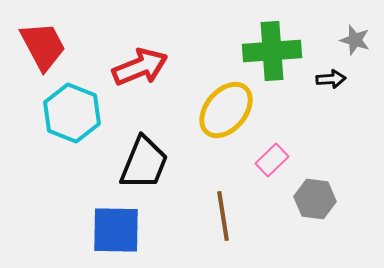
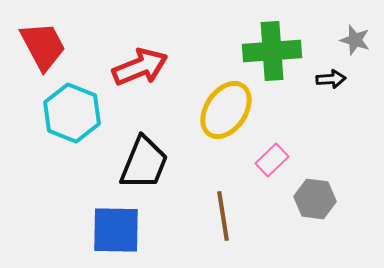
yellow ellipse: rotated 6 degrees counterclockwise
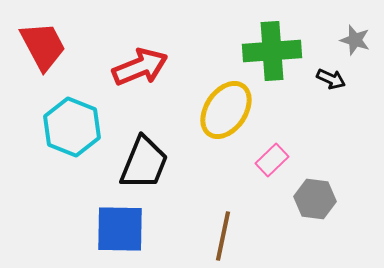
black arrow: rotated 28 degrees clockwise
cyan hexagon: moved 14 px down
brown line: moved 20 px down; rotated 21 degrees clockwise
blue square: moved 4 px right, 1 px up
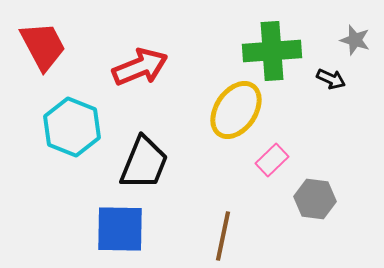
yellow ellipse: moved 10 px right
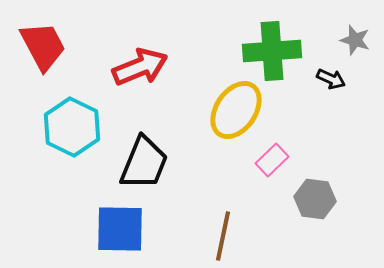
cyan hexagon: rotated 4 degrees clockwise
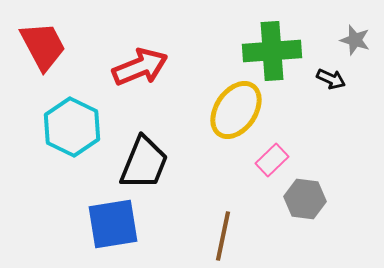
gray hexagon: moved 10 px left
blue square: moved 7 px left, 5 px up; rotated 10 degrees counterclockwise
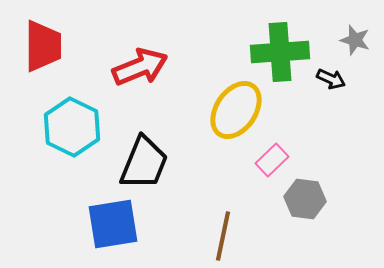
red trapezoid: rotated 28 degrees clockwise
green cross: moved 8 px right, 1 px down
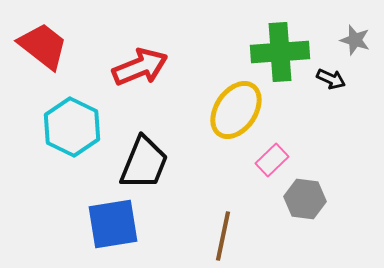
red trapezoid: rotated 52 degrees counterclockwise
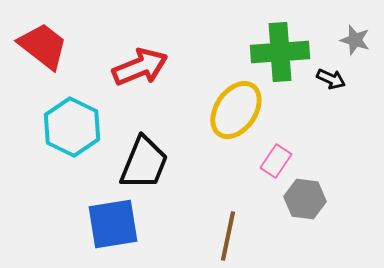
pink rectangle: moved 4 px right, 1 px down; rotated 12 degrees counterclockwise
brown line: moved 5 px right
